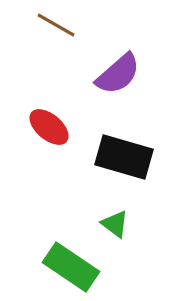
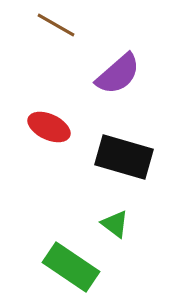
red ellipse: rotated 15 degrees counterclockwise
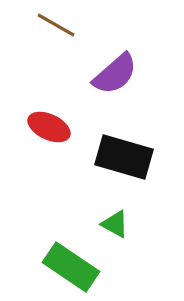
purple semicircle: moved 3 px left
green triangle: rotated 8 degrees counterclockwise
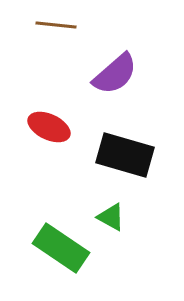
brown line: rotated 24 degrees counterclockwise
black rectangle: moved 1 px right, 2 px up
green triangle: moved 4 px left, 7 px up
green rectangle: moved 10 px left, 19 px up
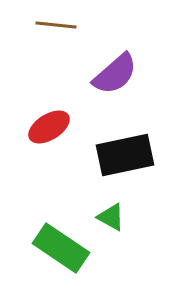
red ellipse: rotated 57 degrees counterclockwise
black rectangle: rotated 28 degrees counterclockwise
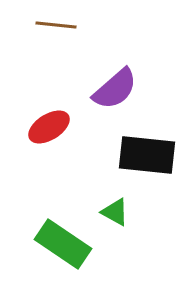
purple semicircle: moved 15 px down
black rectangle: moved 22 px right; rotated 18 degrees clockwise
green triangle: moved 4 px right, 5 px up
green rectangle: moved 2 px right, 4 px up
